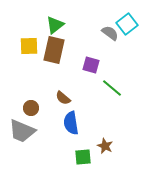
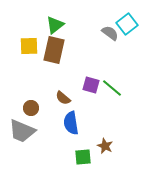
purple square: moved 20 px down
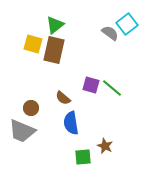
yellow square: moved 4 px right, 2 px up; rotated 18 degrees clockwise
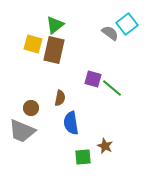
purple square: moved 2 px right, 6 px up
brown semicircle: moved 3 px left; rotated 119 degrees counterclockwise
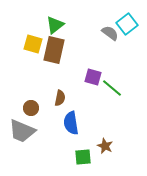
purple square: moved 2 px up
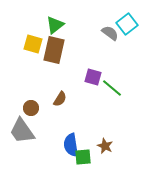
brown semicircle: moved 1 px down; rotated 21 degrees clockwise
blue semicircle: moved 22 px down
gray trapezoid: rotated 32 degrees clockwise
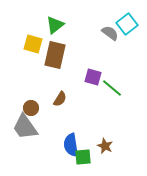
brown rectangle: moved 1 px right, 5 px down
gray trapezoid: moved 3 px right, 4 px up
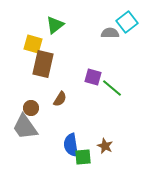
cyan square: moved 2 px up
gray semicircle: rotated 36 degrees counterclockwise
brown rectangle: moved 12 px left, 9 px down
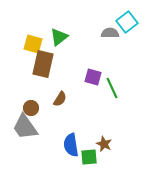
green triangle: moved 4 px right, 12 px down
green line: rotated 25 degrees clockwise
brown star: moved 1 px left, 2 px up
green square: moved 6 px right
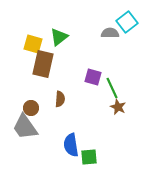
brown semicircle: rotated 28 degrees counterclockwise
brown star: moved 14 px right, 37 px up
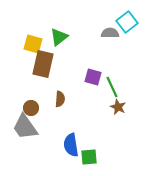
green line: moved 1 px up
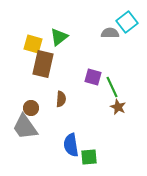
brown semicircle: moved 1 px right
